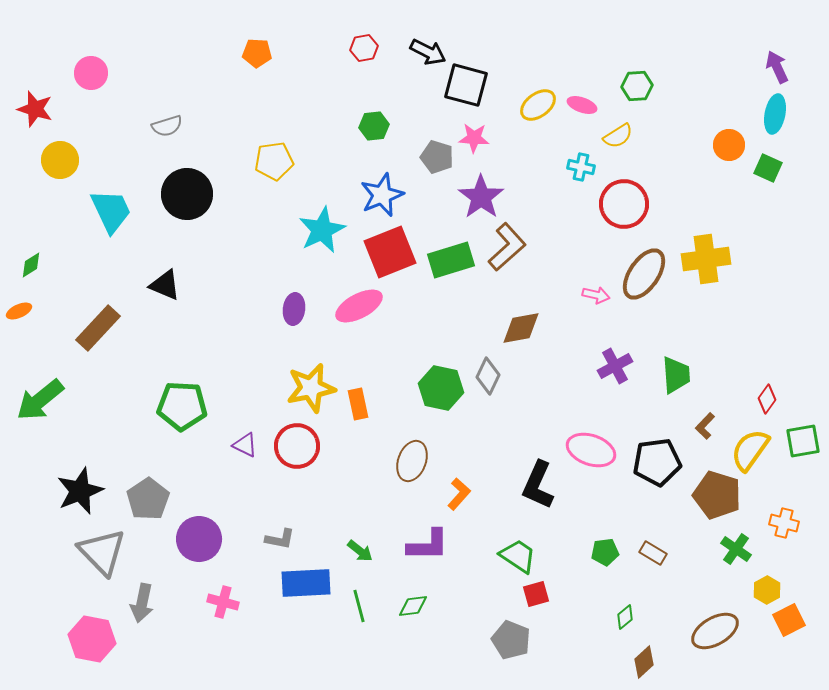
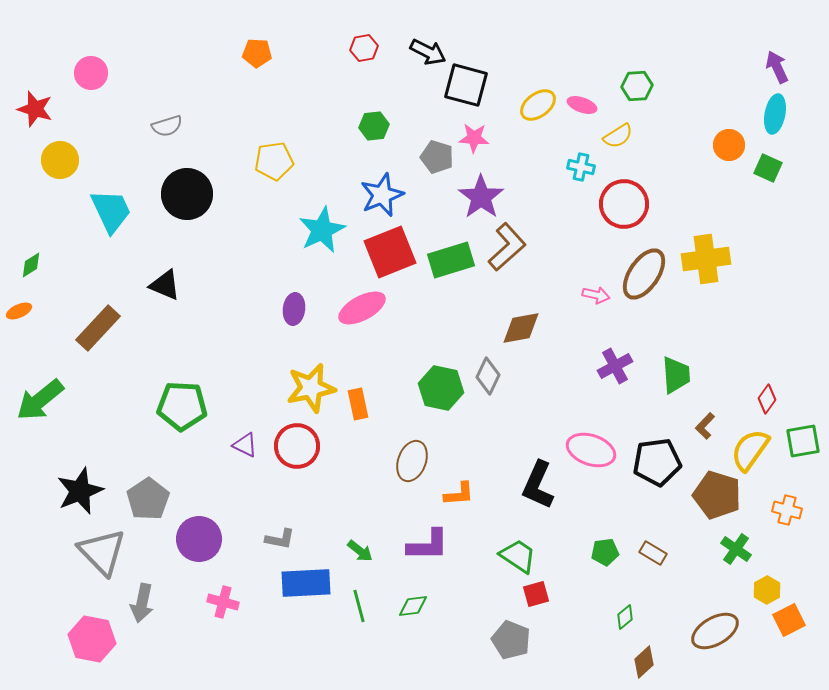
pink ellipse at (359, 306): moved 3 px right, 2 px down
orange L-shape at (459, 494): rotated 44 degrees clockwise
orange cross at (784, 523): moved 3 px right, 13 px up
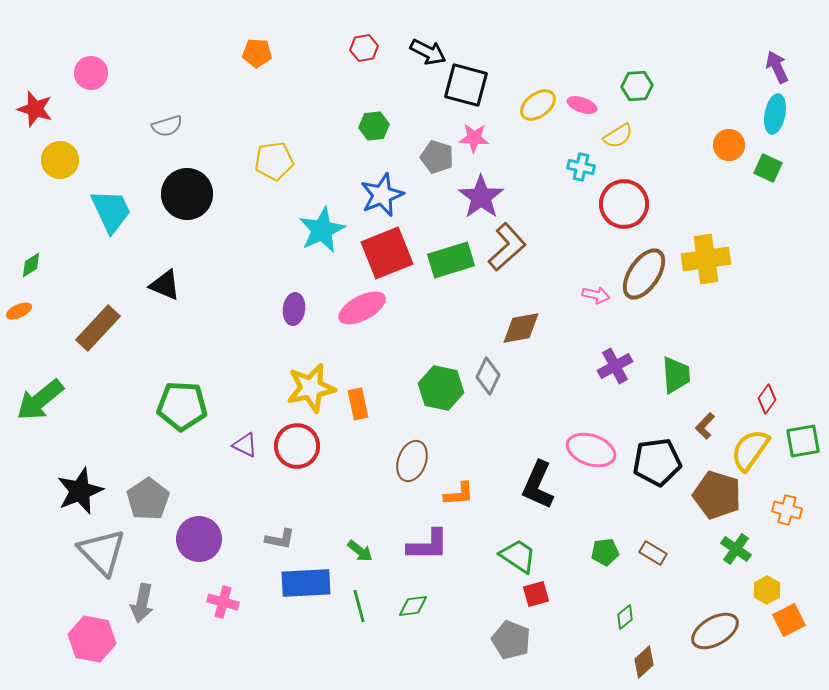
red square at (390, 252): moved 3 px left, 1 px down
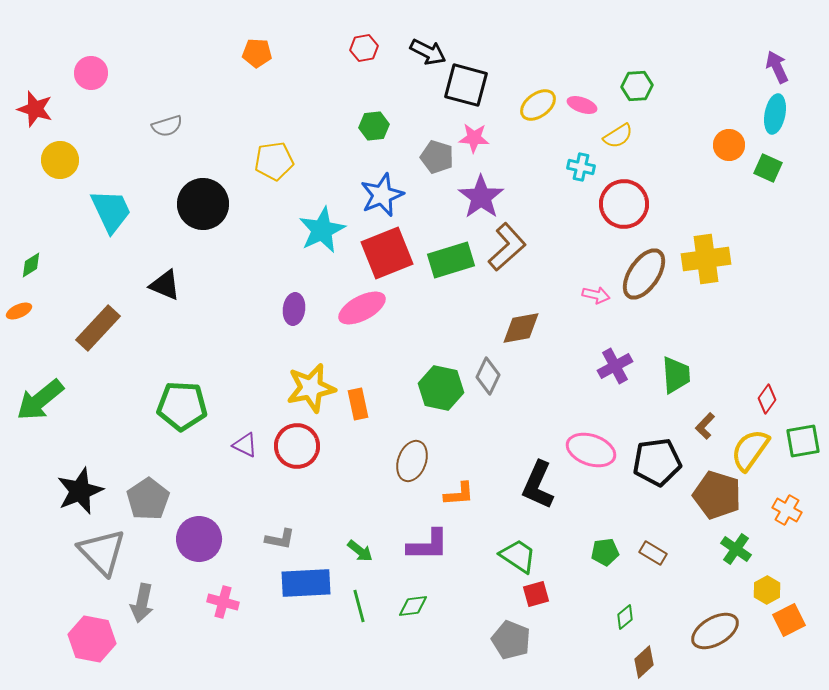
black circle at (187, 194): moved 16 px right, 10 px down
orange cross at (787, 510): rotated 16 degrees clockwise
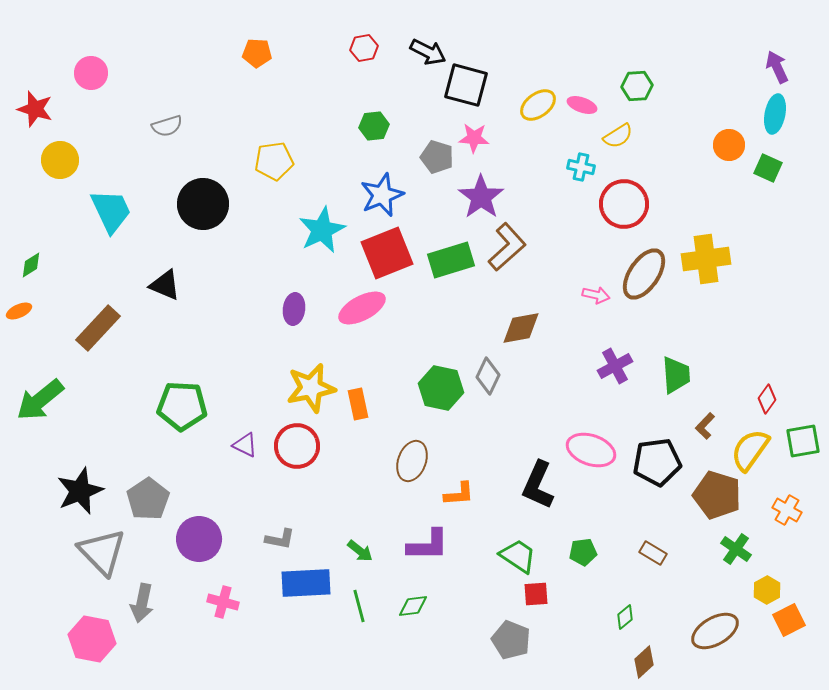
green pentagon at (605, 552): moved 22 px left
red square at (536, 594): rotated 12 degrees clockwise
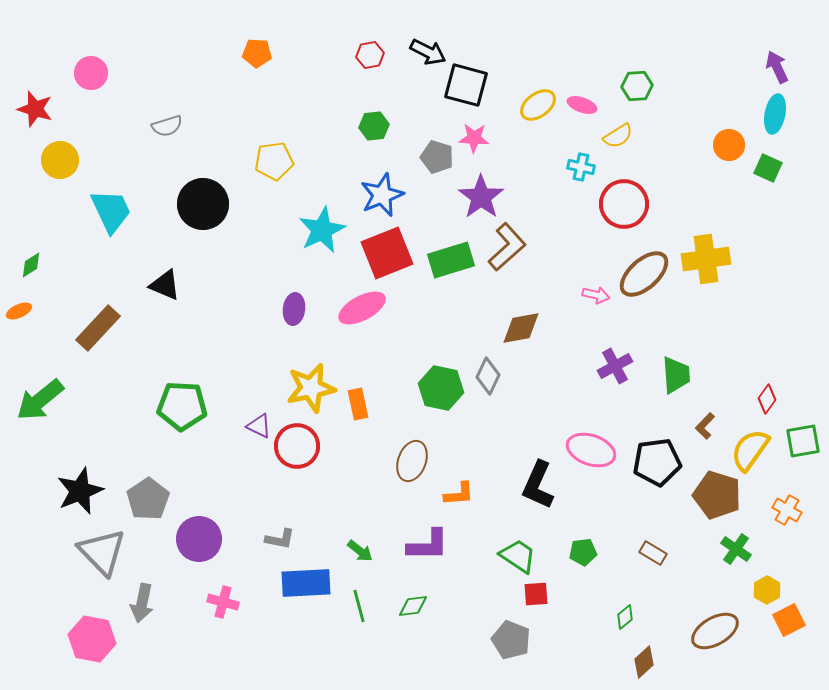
red hexagon at (364, 48): moved 6 px right, 7 px down
brown ellipse at (644, 274): rotated 14 degrees clockwise
purple triangle at (245, 445): moved 14 px right, 19 px up
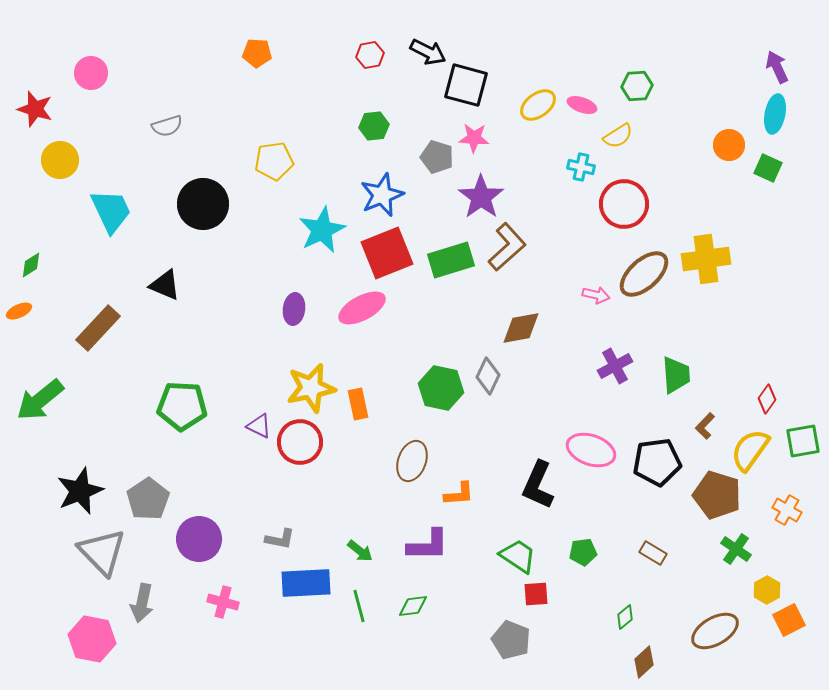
red circle at (297, 446): moved 3 px right, 4 px up
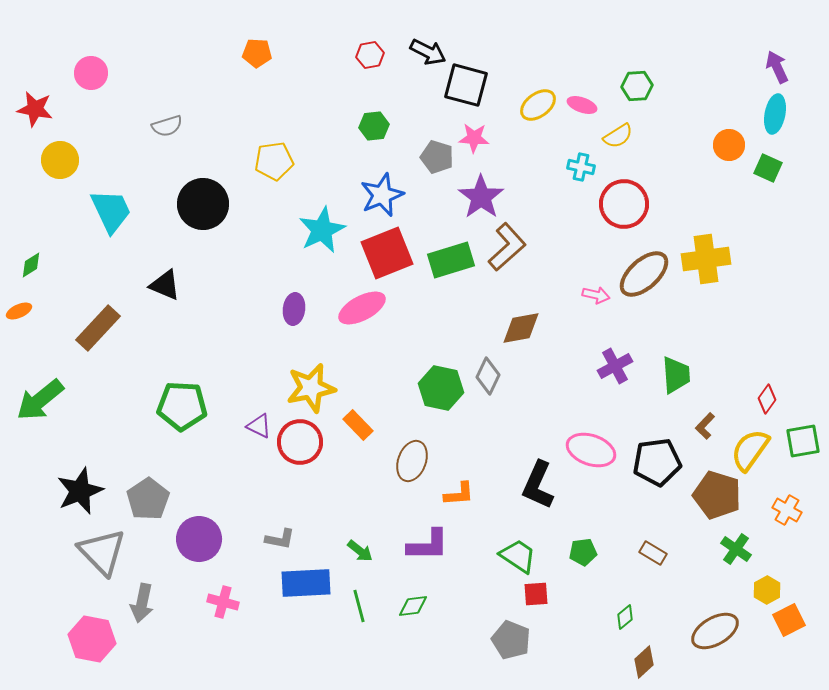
red star at (35, 109): rotated 6 degrees counterclockwise
orange rectangle at (358, 404): moved 21 px down; rotated 32 degrees counterclockwise
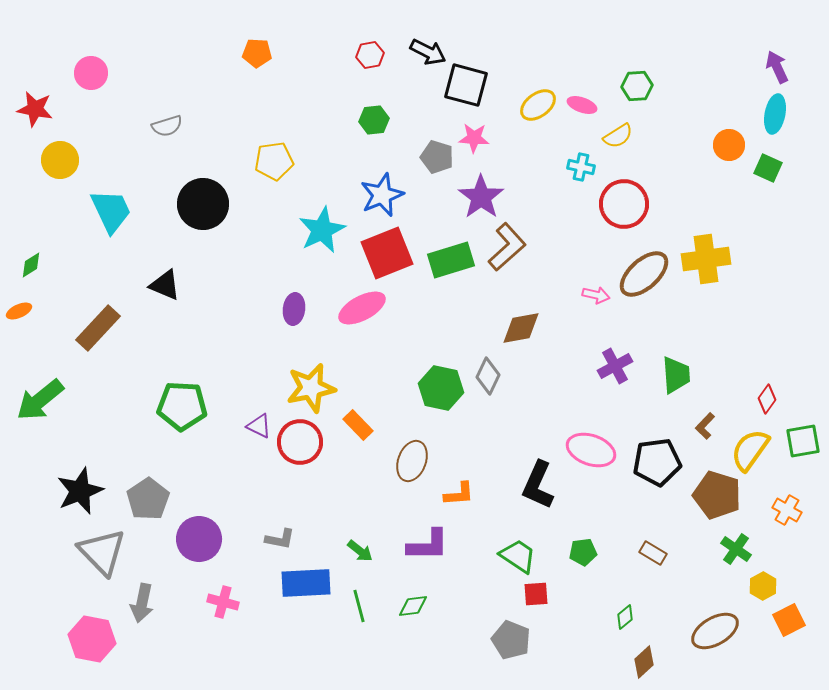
green hexagon at (374, 126): moved 6 px up
yellow hexagon at (767, 590): moved 4 px left, 4 px up
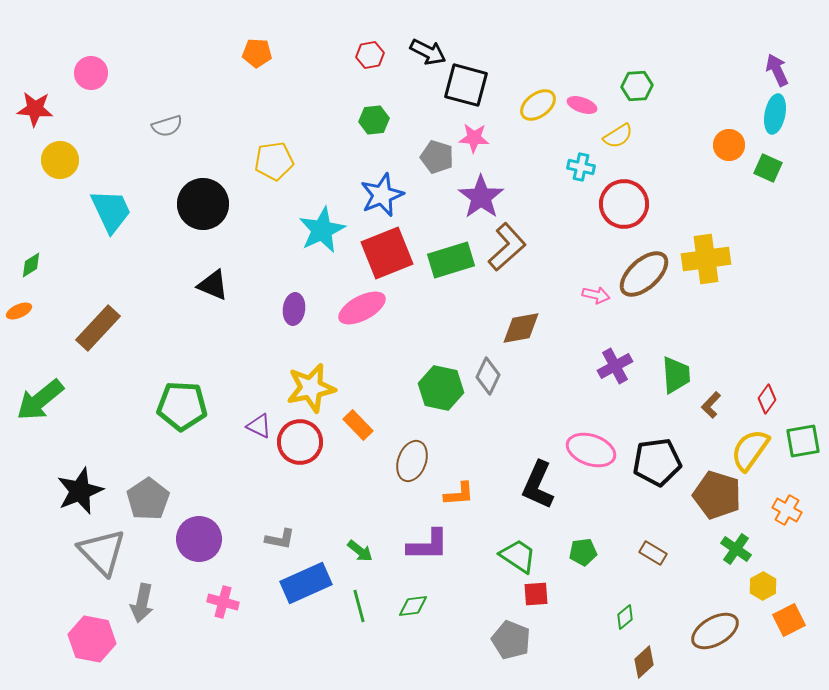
purple arrow at (777, 67): moved 3 px down
red star at (35, 109): rotated 6 degrees counterclockwise
black triangle at (165, 285): moved 48 px right
brown L-shape at (705, 426): moved 6 px right, 21 px up
blue rectangle at (306, 583): rotated 21 degrees counterclockwise
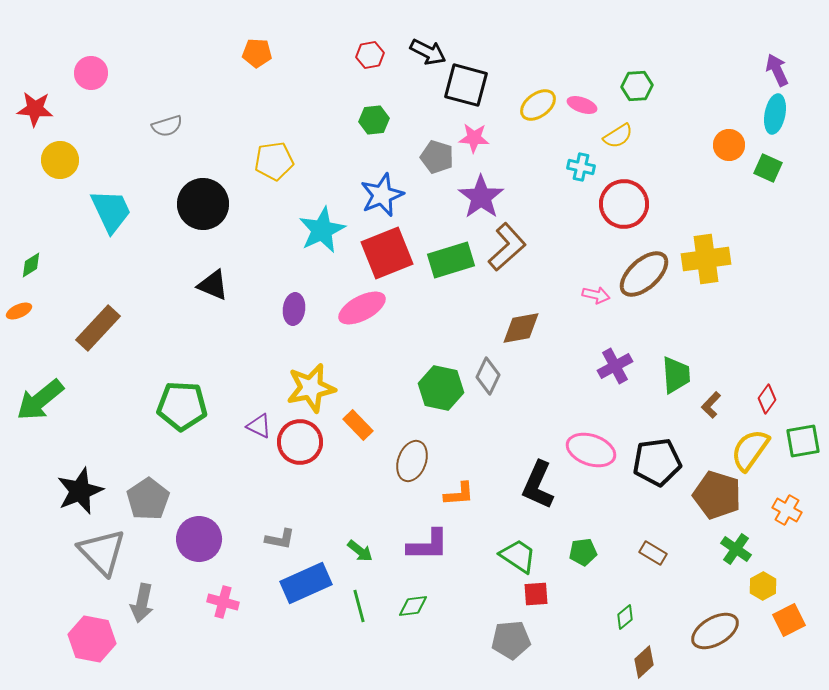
gray pentagon at (511, 640): rotated 27 degrees counterclockwise
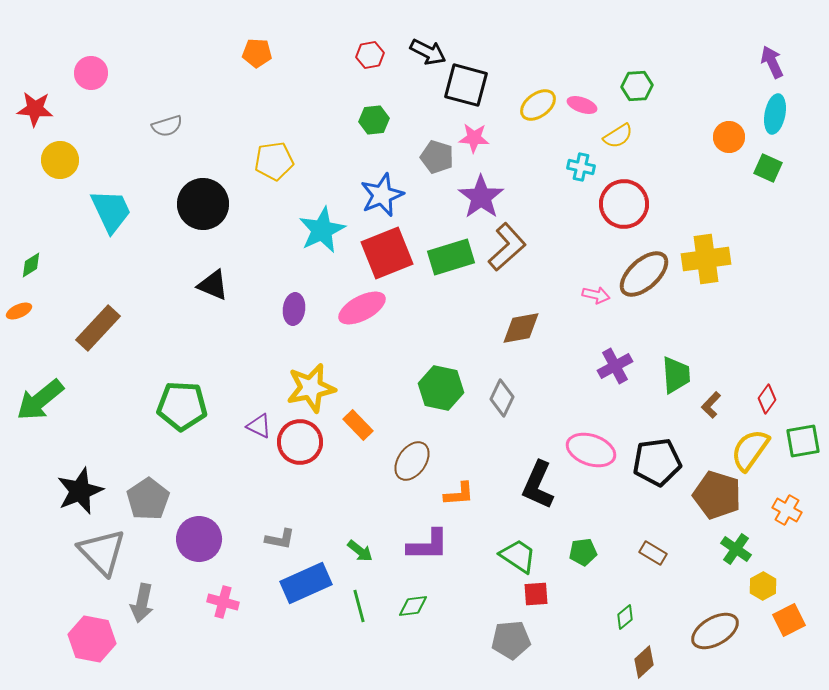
purple arrow at (777, 70): moved 5 px left, 8 px up
orange circle at (729, 145): moved 8 px up
green rectangle at (451, 260): moved 3 px up
gray diamond at (488, 376): moved 14 px right, 22 px down
brown ellipse at (412, 461): rotated 15 degrees clockwise
